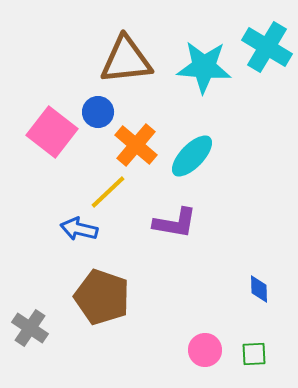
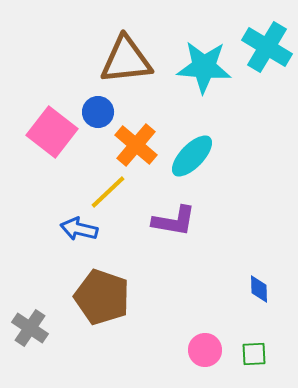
purple L-shape: moved 1 px left, 2 px up
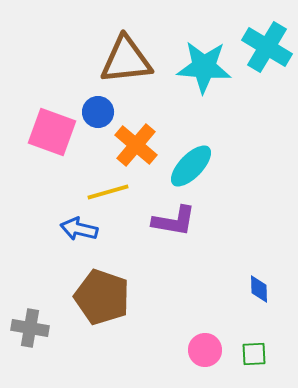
pink square: rotated 18 degrees counterclockwise
cyan ellipse: moved 1 px left, 10 px down
yellow line: rotated 27 degrees clockwise
gray cross: rotated 24 degrees counterclockwise
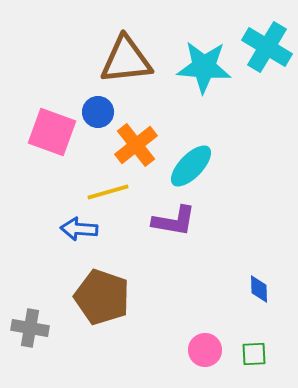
orange cross: rotated 12 degrees clockwise
blue arrow: rotated 9 degrees counterclockwise
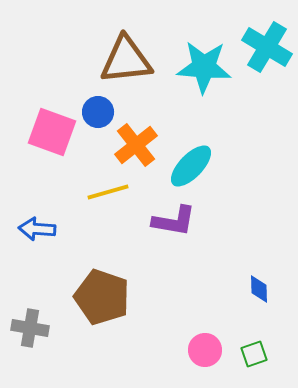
blue arrow: moved 42 px left
green square: rotated 16 degrees counterclockwise
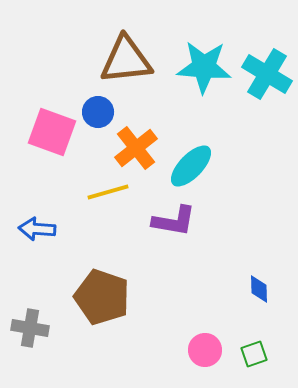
cyan cross: moved 27 px down
orange cross: moved 3 px down
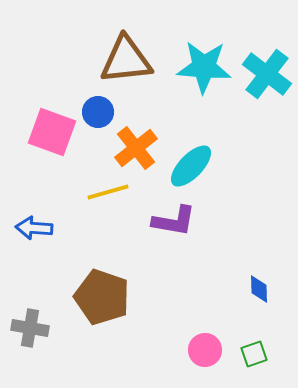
cyan cross: rotated 6 degrees clockwise
blue arrow: moved 3 px left, 1 px up
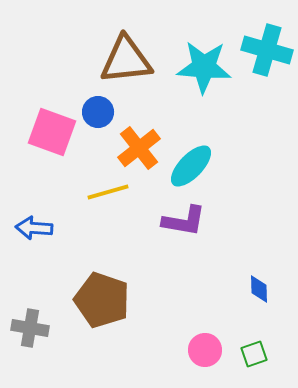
cyan cross: moved 24 px up; rotated 21 degrees counterclockwise
orange cross: moved 3 px right
purple L-shape: moved 10 px right
brown pentagon: moved 3 px down
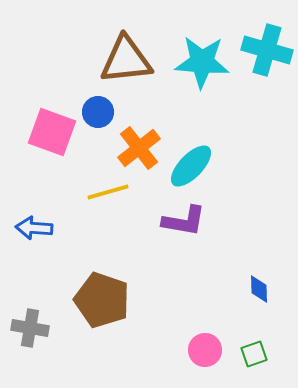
cyan star: moved 2 px left, 5 px up
